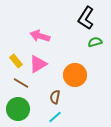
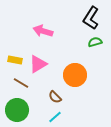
black L-shape: moved 5 px right
pink arrow: moved 3 px right, 5 px up
yellow rectangle: moved 1 px left, 1 px up; rotated 40 degrees counterclockwise
brown semicircle: rotated 56 degrees counterclockwise
green circle: moved 1 px left, 1 px down
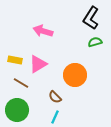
cyan line: rotated 24 degrees counterclockwise
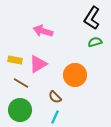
black L-shape: moved 1 px right
green circle: moved 3 px right
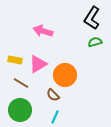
orange circle: moved 10 px left
brown semicircle: moved 2 px left, 2 px up
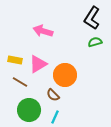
brown line: moved 1 px left, 1 px up
green circle: moved 9 px right
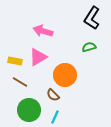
green semicircle: moved 6 px left, 5 px down
yellow rectangle: moved 1 px down
pink triangle: moved 7 px up
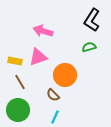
black L-shape: moved 2 px down
pink triangle: rotated 12 degrees clockwise
brown line: rotated 28 degrees clockwise
green circle: moved 11 px left
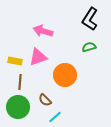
black L-shape: moved 2 px left, 1 px up
brown line: rotated 35 degrees clockwise
brown semicircle: moved 8 px left, 5 px down
green circle: moved 3 px up
cyan line: rotated 24 degrees clockwise
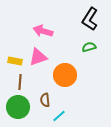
brown semicircle: rotated 40 degrees clockwise
cyan line: moved 4 px right, 1 px up
